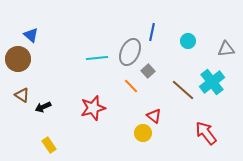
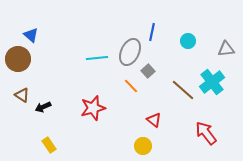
red triangle: moved 4 px down
yellow circle: moved 13 px down
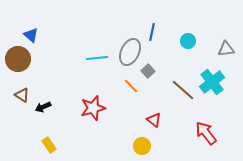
yellow circle: moved 1 px left
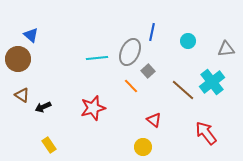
yellow circle: moved 1 px right, 1 px down
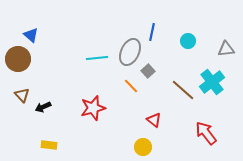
brown triangle: rotated 14 degrees clockwise
yellow rectangle: rotated 49 degrees counterclockwise
